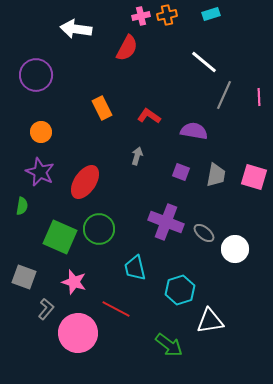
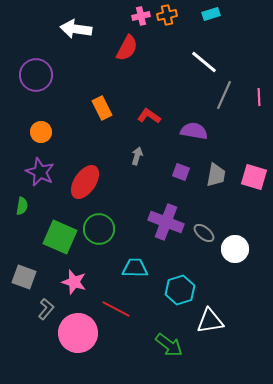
cyan trapezoid: rotated 104 degrees clockwise
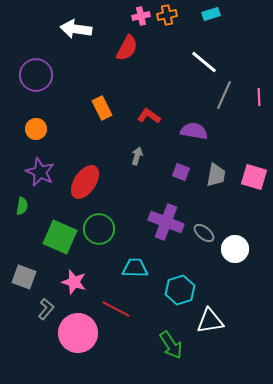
orange circle: moved 5 px left, 3 px up
green arrow: moved 2 px right; rotated 20 degrees clockwise
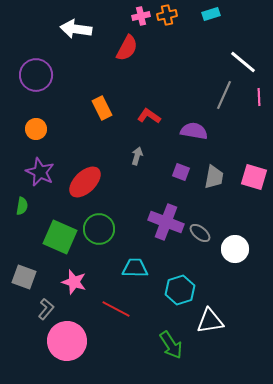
white line: moved 39 px right
gray trapezoid: moved 2 px left, 2 px down
red ellipse: rotated 12 degrees clockwise
gray ellipse: moved 4 px left
pink circle: moved 11 px left, 8 px down
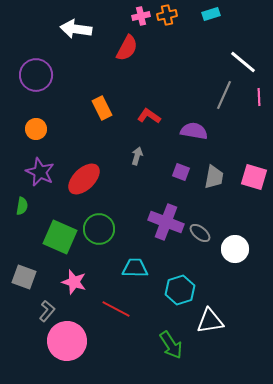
red ellipse: moved 1 px left, 3 px up
gray L-shape: moved 1 px right, 2 px down
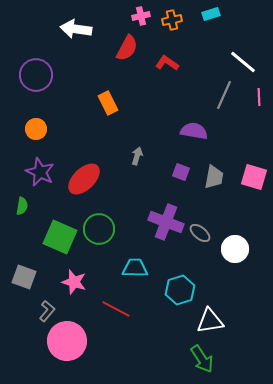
orange cross: moved 5 px right, 5 px down
orange rectangle: moved 6 px right, 5 px up
red L-shape: moved 18 px right, 53 px up
green arrow: moved 31 px right, 14 px down
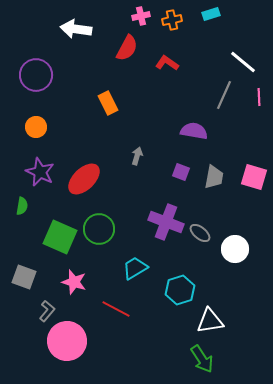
orange circle: moved 2 px up
cyan trapezoid: rotated 32 degrees counterclockwise
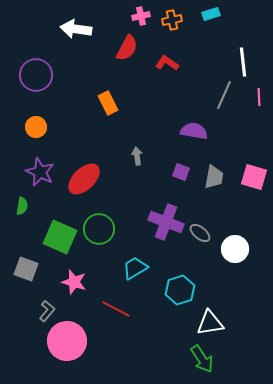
white line: rotated 44 degrees clockwise
gray arrow: rotated 24 degrees counterclockwise
gray square: moved 2 px right, 8 px up
white triangle: moved 2 px down
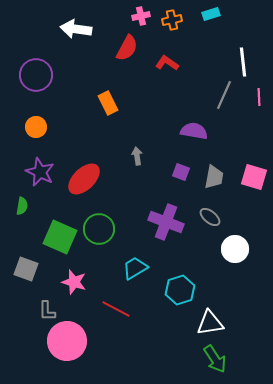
gray ellipse: moved 10 px right, 16 px up
gray L-shape: rotated 140 degrees clockwise
green arrow: moved 13 px right
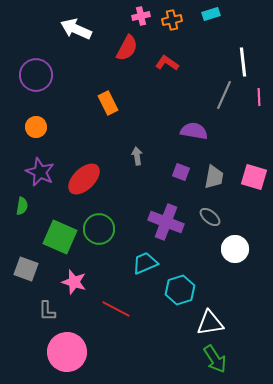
white arrow: rotated 16 degrees clockwise
cyan trapezoid: moved 10 px right, 5 px up; rotated 8 degrees clockwise
pink circle: moved 11 px down
